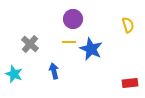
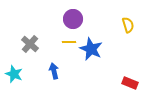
red rectangle: rotated 28 degrees clockwise
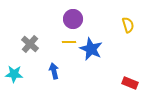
cyan star: rotated 18 degrees counterclockwise
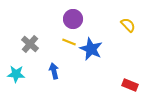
yellow semicircle: rotated 28 degrees counterclockwise
yellow line: rotated 24 degrees clockwise
cyan star: moved 2 px right
red rectangle: moved 2 px down
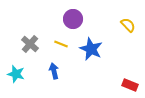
yellow line: moved 8 px left, 2 px down
cyan star: rotated 12 degrees clockwise
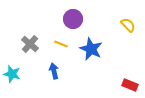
cyan star: moved 4 px left
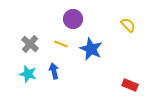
cyan star: moved 16 px right
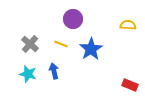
yellow semicircle: rotated 42 degrees counterclockwise
blue star: rotated 15 degrees clockwise
